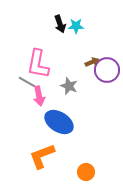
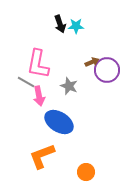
gray line: moved 1 px left
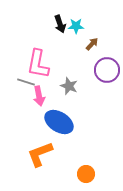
brown arrow: moved 18 px up; rotated 24 degrees counterclockwise
gray line: rotated 12 degrees counterclockwise
orange L-shape: moved 2 px left, 2 px up
orange circle: moved 2 px down
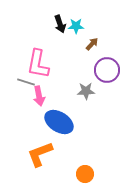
gray star: moved 17 px right, 5 px down; rotated 24 degrees counterclockwise
orange circle: moved 1 px left
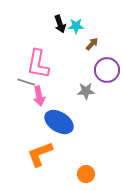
orange circle: moved 1 px right
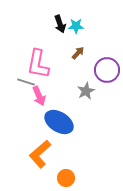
brown arrow: moved 14 px left, 9 px down
gray star: rotated 24 degrees counterclockwise
pink arrow: rotated 12 degrees counterclockwise
orange L-shape: rotated 20 degrees counterclockwise
orange circle: moved 20 px left, 4 px down
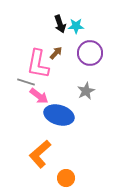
brown arrow: moved 22 px left
purple circle: moved 17 px left, 17 px up
pink arrow: rotated 30 degrees counterclockwise
blue ellipse: moved 7 px up; rotated 16 degrees counterclockwise
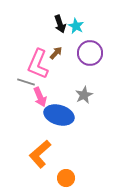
cyan star: rotated 28 degrees clockwise
pink L-shape: rotated 12 degrees clockwise
gray star: moved 2 px left, 4 px down
pink arrow: moved 1 px right, 1 px down; rotated 30 degrees clockwise
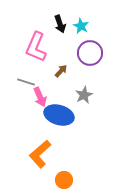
cyan star: moved 5 px right
brown arrow: moved 5 px right, 18 px down
pink L-shape: moved 2 px left, 17 px up
orange circle: moved 2 px left, 2 px down
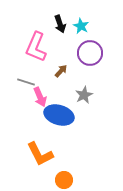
orange L-shape: rotated 76 degrees counterclockwise
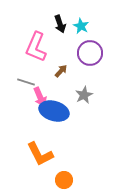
blue ellipse: moved 5 px left, 4 px up
